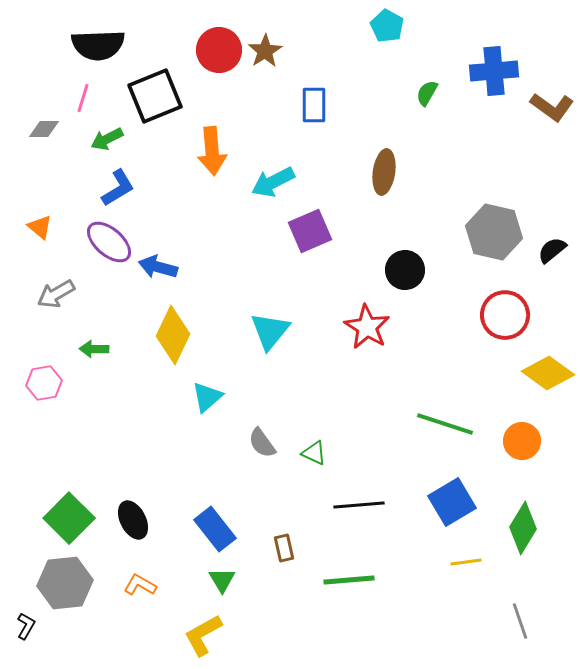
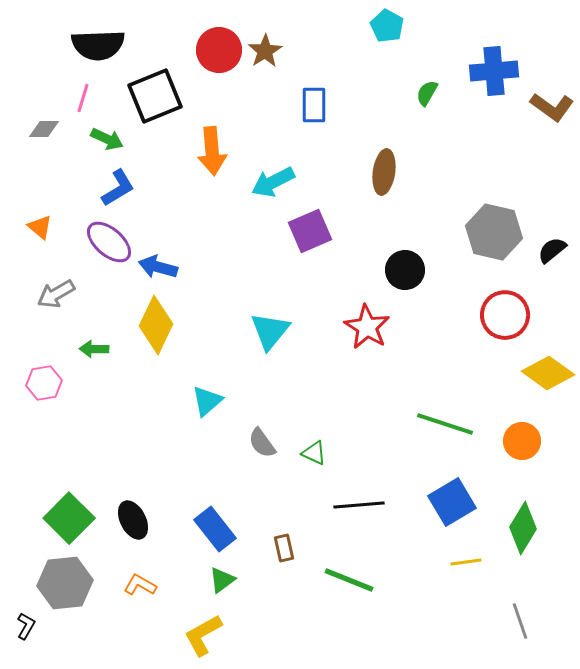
green arrow at (107, 139): rotated 128 degrees counterclockwise
yellow diamond at (173, 335): moved 17 px left, 10 px up
cyan triangle at (207, 397): moved 4 px down
green triangle at (222, 580): rotated 24 degrees clockwise
green line at (349, 580): rotated 27 degrees clockwise
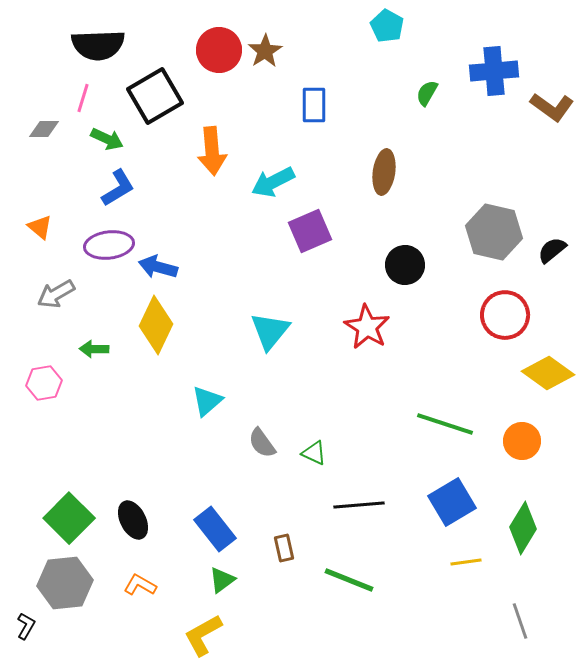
black square at (155, 96): rotated 8 degrees counterclockwise
purple ellipse at (109, 242): moved 3 px down; rotated 48 degrees counterclockwise
black circle at (405, 270): moved 5 px up
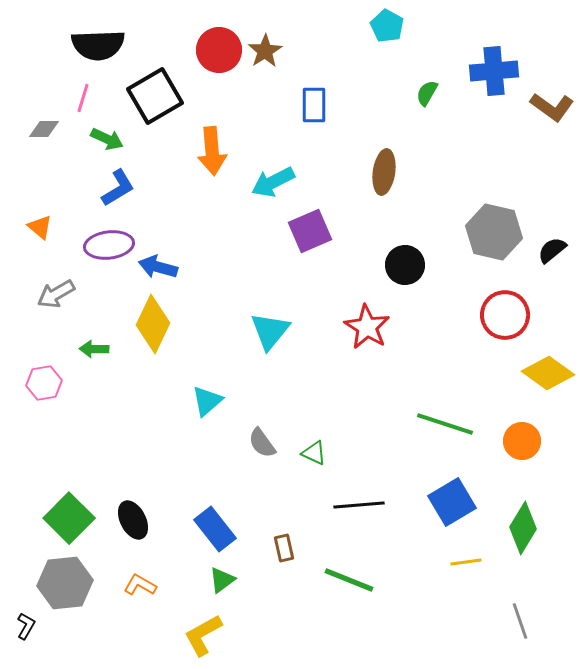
yellow diamond at (156, 325): moved 3 px left, 1 px up
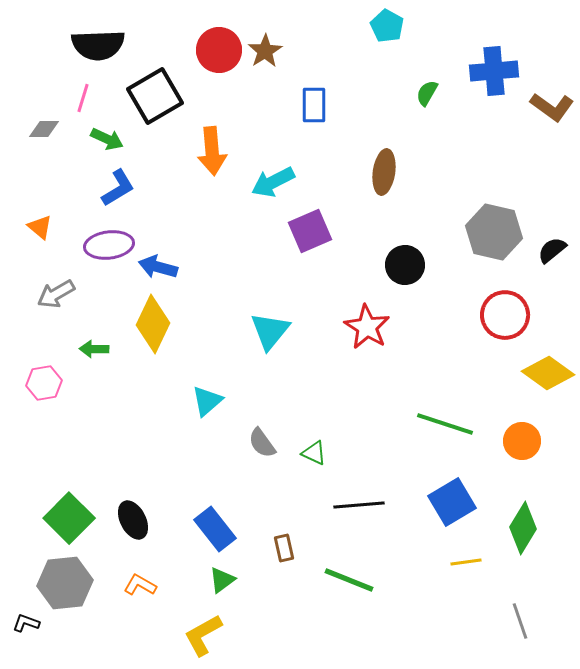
black L-shape at (26, 626): moved 3 px up; rotated 100 degrees counterclockwise
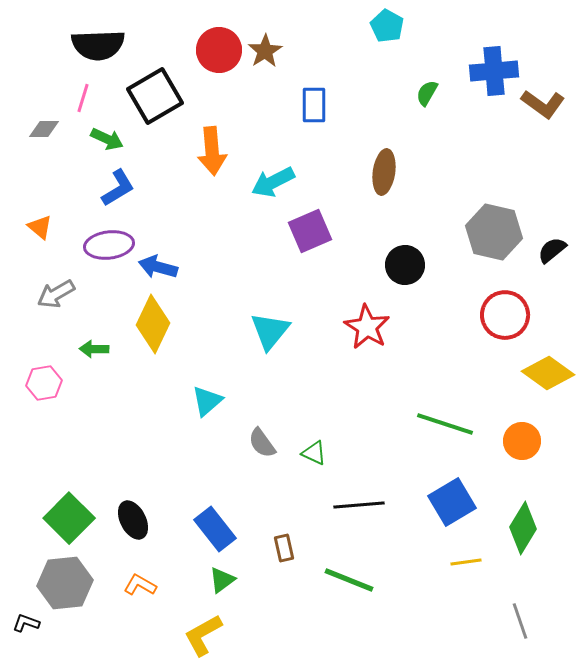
brown L-shape at (552, 107): moved 9 px left, 3 px up
